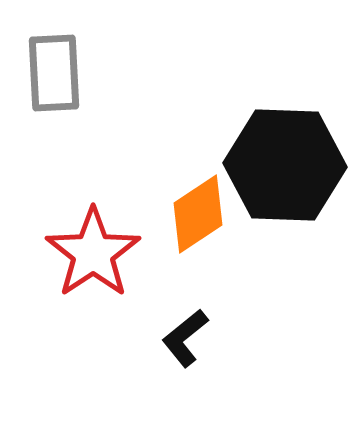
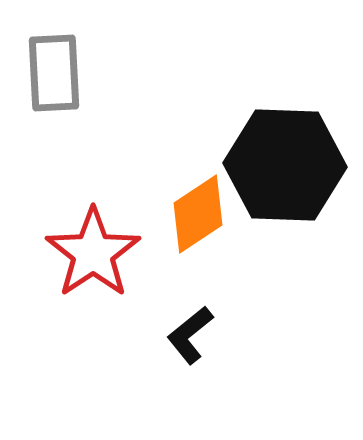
black L-shape: moved 5 px right, 3 px up
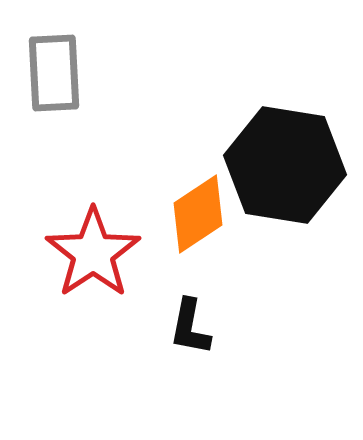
black hexagon: rotated 7 degrees clockwise
black L-shape: moved 8 px up; rotated 40 degrees counterclockwise
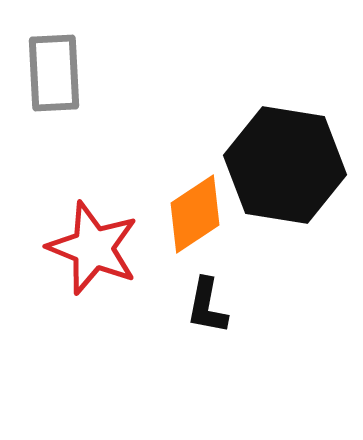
orange diamond: moved 3 px left
red star: moved 5 px up; rotated 16 degrees counterclockwise
black L-shape: moved 17 px right, 21 px up
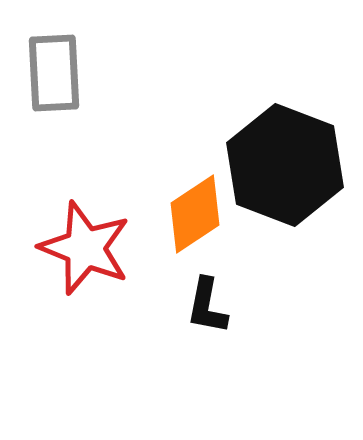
black hexagon: rotated 12 degrees clockwise
red star: moved 8 px left
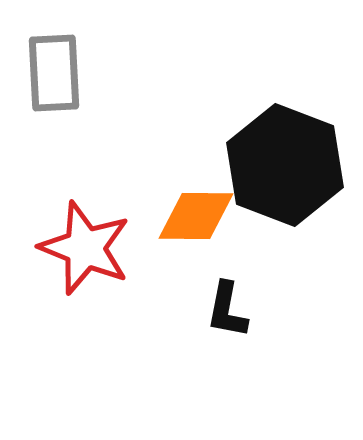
orange diamond: moved 1 px right, 2 px down; rotated 34 degrees clockwise
black L-shape: moved 20 px right, 4 px down
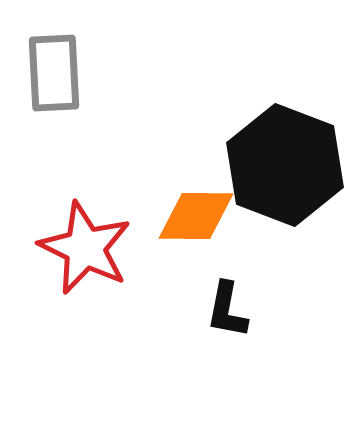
red star: rotated 4 degrees clockwise
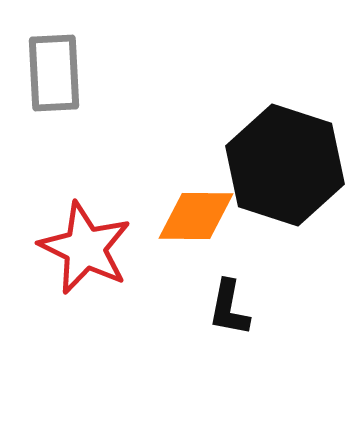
black hexagon: rotated 3 degrees counterclockwise
black L-shape: moved 2 px right, 2 px up
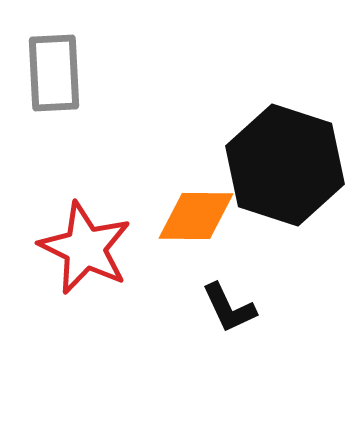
black L-shape: rotated 36 degrees counterclockwise
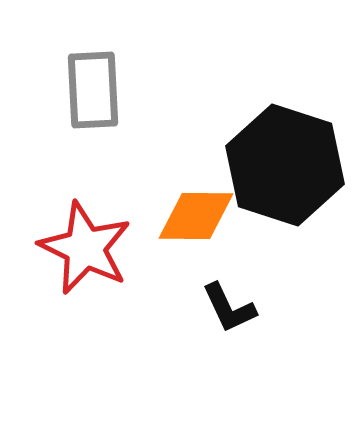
gray rectangle: moved 39 px right, 17 px down
